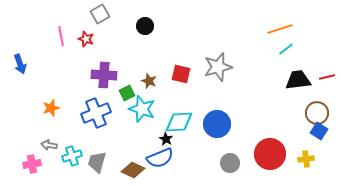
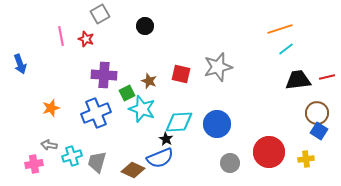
red circle: moved 1 px left, 2 px up
pink cross: moved 2 px right
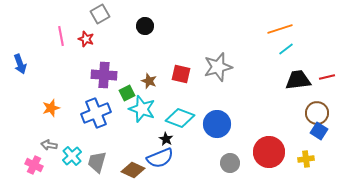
cyan diamond: moved 1 px right, 4 px up; rotated 24 degrees clockwise
cyan cross: rotated 24 degrees counterclockwise
pink cross: moved 1 px down; rotated 36 degrees clockwise
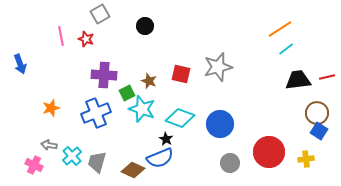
orange line: rotated 15 degrees counterclockwise
blue circle: moved 3 px right
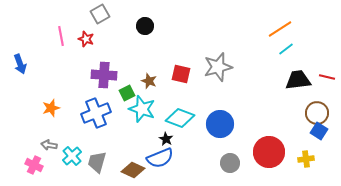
red line: rotated 28 degrees clockwise
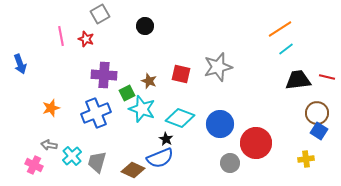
red circle: moved 13 px left, 9 px up
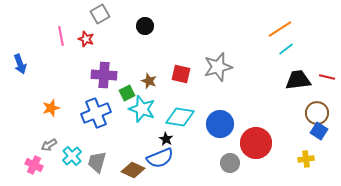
cyan diamond: moved 1 px up; rotated 12 degrees counterclockwise
gray arrow: rotated 42 degrees counterclockwise
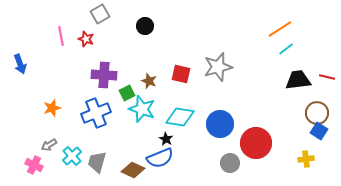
orange star: moved 1 px right
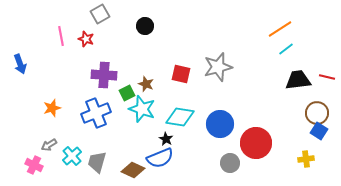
brown star: moved 3 px left, 3 px down
